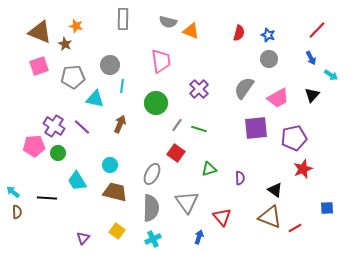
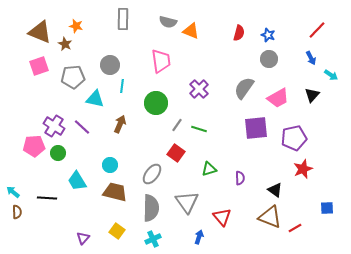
gray ellipse at (152, 174): rotated 10 degrees clockwise
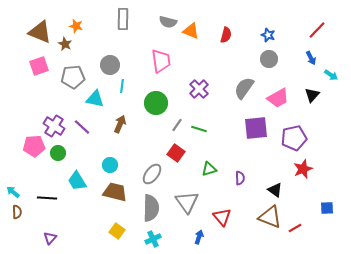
red semicircle at (239, 33): moved 13 px left, 2 px down
purple triangle at (83, 238): moved 33 px left
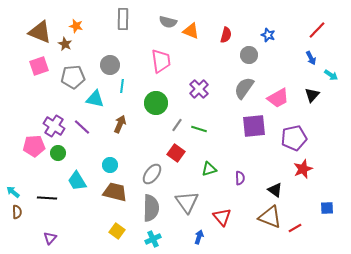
gray circle at (269, 59): moved 20 px left, 4 px up
purple square at (256, 128): moved 2 px left, 2 px up
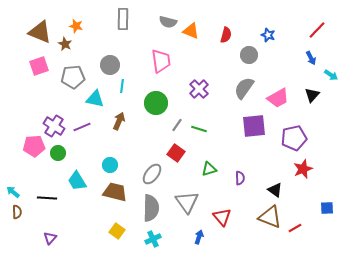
brown arrow at (120, 124): moved 1 px left, 3 px up
purple line at (82, 127): rotated 66 degrees counterclockwise
